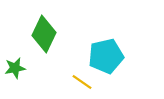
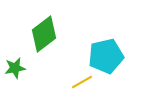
green diamond: rotated 27 degrees clockwise
yellow line: rotated 65 degrees counterclockwise
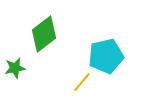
yellow line: rotated 20 degrees counterclockwise
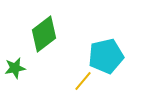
yellow line: moved 1 px right, 1 px up
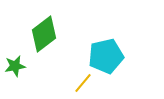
green star: moved 2 px up
yellow line: moved 2 px down
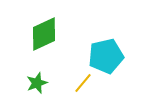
green diamond: rotated 12 degrees clockwise
green star: moved 22 px right, 17 px down; rotated 10 degrees counterclockwise
